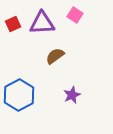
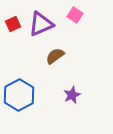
purple triangle: moved 1 px left, 1 px down; rotated 20 degrees counterclockwise
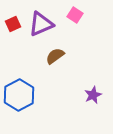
purple star: moved 21 px right
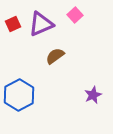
pink square: rotated 14 degrees clockwise
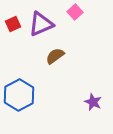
pink square: moved 3 px up
purple star: moved 7 px down; rotated 24 degrees counterclockwise
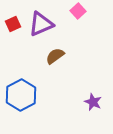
pink square: moved 3 px right, 1 px up
blue hexagon: moved 2 px right
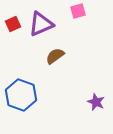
pink square: rotated 28 degrees clockwise
blue hexagon: rotated 12 degrees counterclockwise
purple star: moved 3 px right
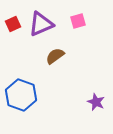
pink square: moved 10 px down
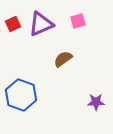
brown semicircle: moved 8 px right, 3 px down
purple star: rotated 24 degrees counterclockwise
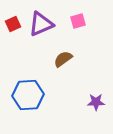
blue hexagon: moved 7 px right; rotated 24 degrees counterclockwise
